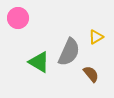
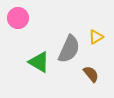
gray semicircle: moved 3 px up
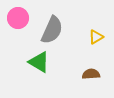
gray semicircle: moved 17 px left, 19 px up
brown semicircle: rotated 54 degrees counterclockwise
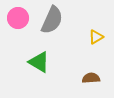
gray semicircle: moved 10 px up
brown semicircle: moved 4 px down
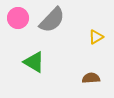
gray semicircle: rotated 20 degrees clockwise
green triangle: moved 5 px left
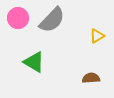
yellow triangle: moved 1 px right, 1 px up
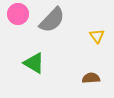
pink circle: moved 4 px up
yellow triangle: rotated 35 degrees counterclockwise
green triangle: moved 1 px down
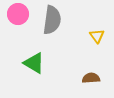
gray semicircle: rotated 36 degrees counterclockwise
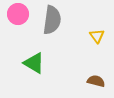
brown semicircle: moved 5 px right, 3 px down; rotated 18 degrees clockwise
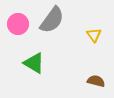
pink circle: moved 10 px down
gray semicircle: rotated 28 degrees clockwise
yellow triangle: moved 3 px left, 1 px up
